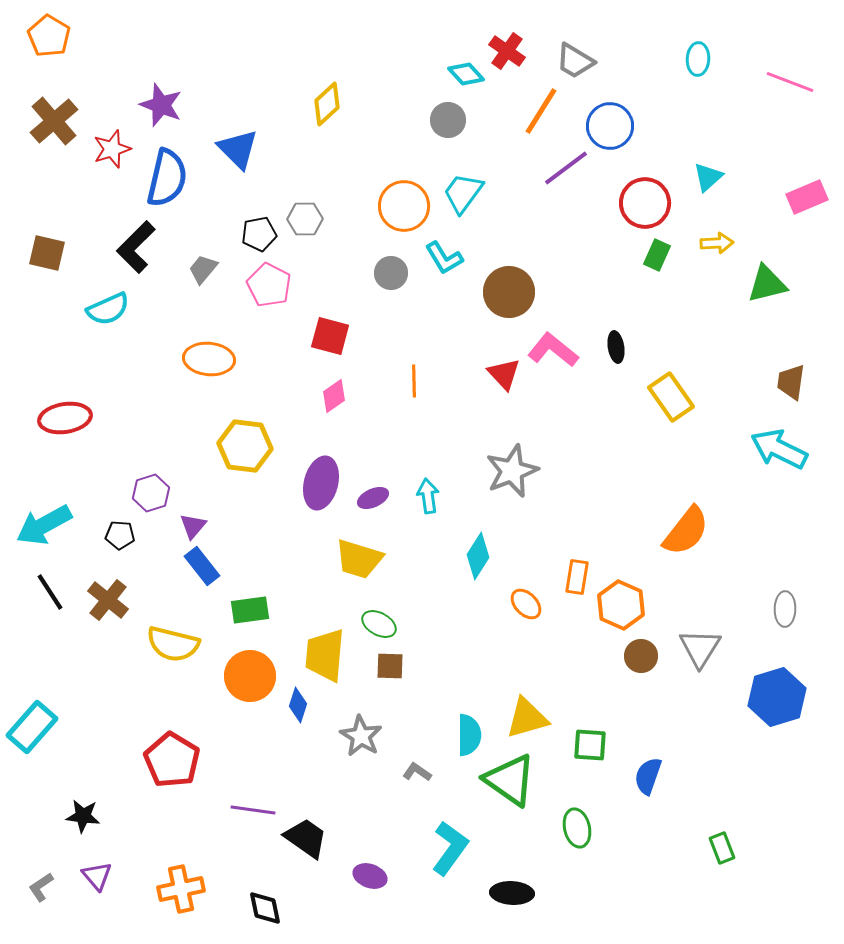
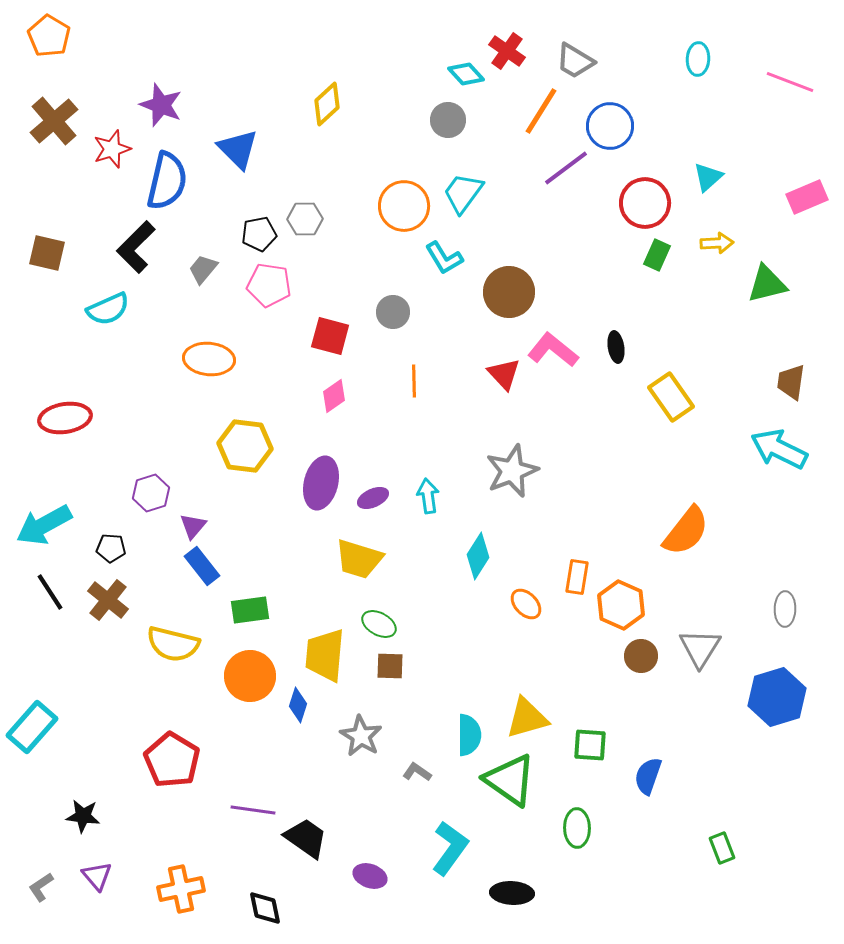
blue semicircle at (167, 178): moved 3 px down
gray circle at (391, 273): moved 2 px right, 39 px down
pink pentagon at (269, 285): rotated 18 degrees counterclockwise
black pentagon at (120, 535): moved 9 px left, 13 px down
green ellipse at (577, 828): rotated 12 degrees clockwise
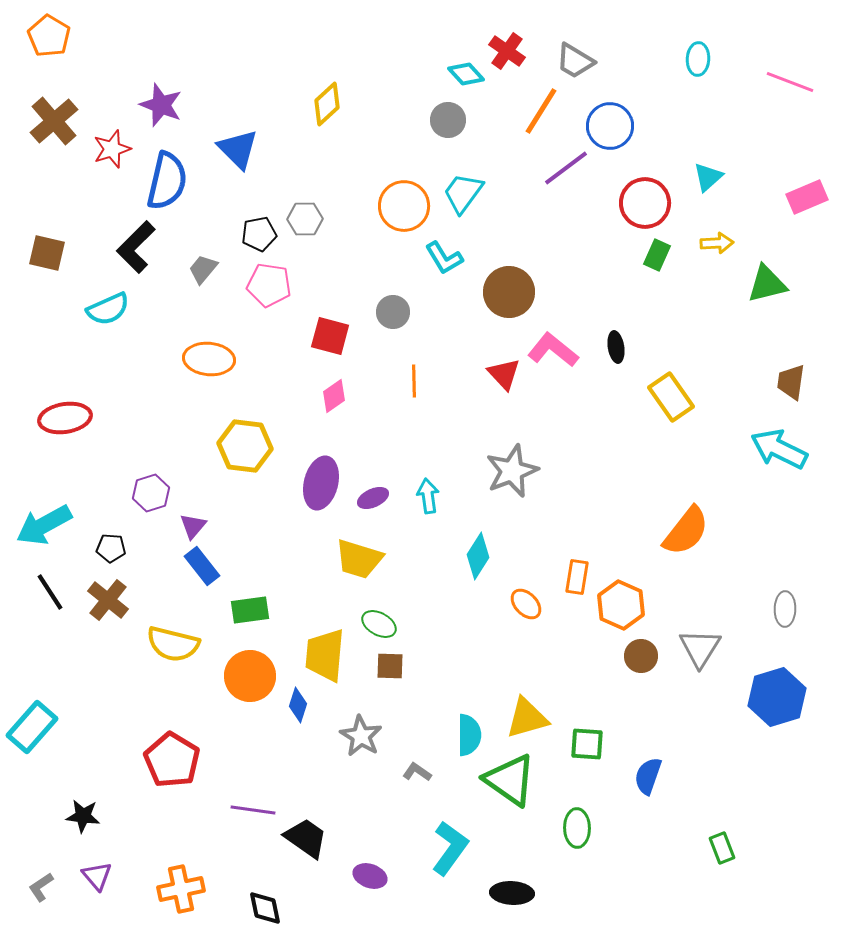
green square at (590, 745): moved 3 px left, 1 px up
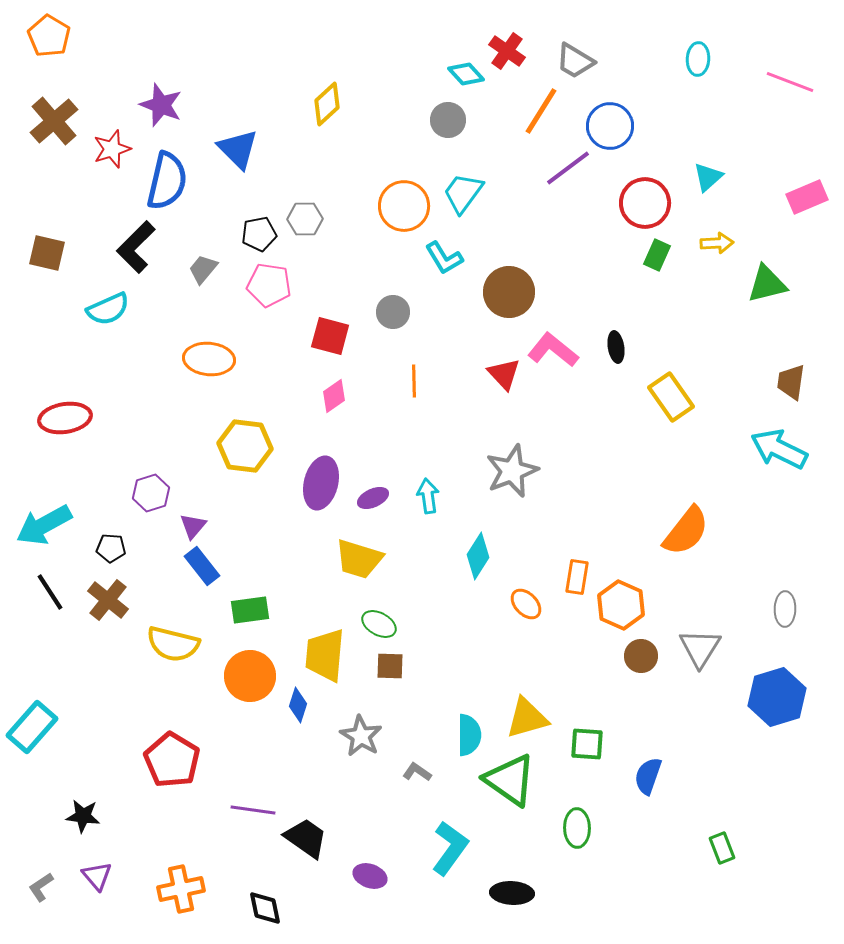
purple line at (566, 168): moved 2 px right
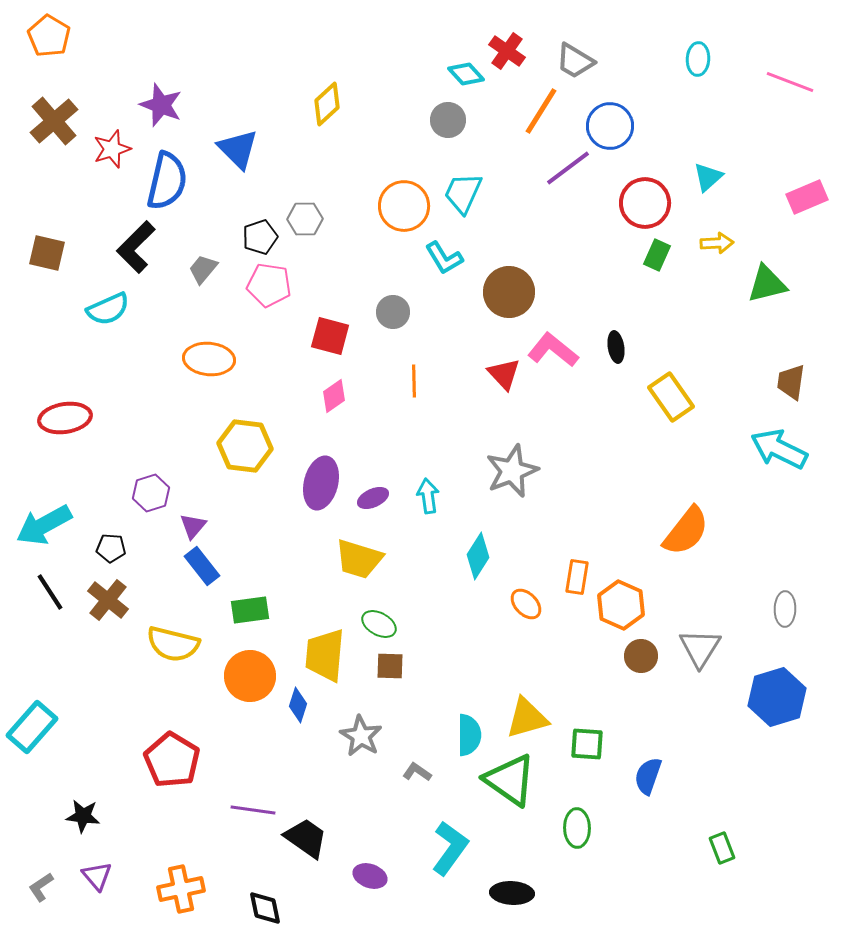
cyan trapezoid at (463, 193): rotated 12 degrees counterclockwise
black pentagon at (259, 234): moved 1 px right, 3 px down; rotated 8 degrees counterclockwise
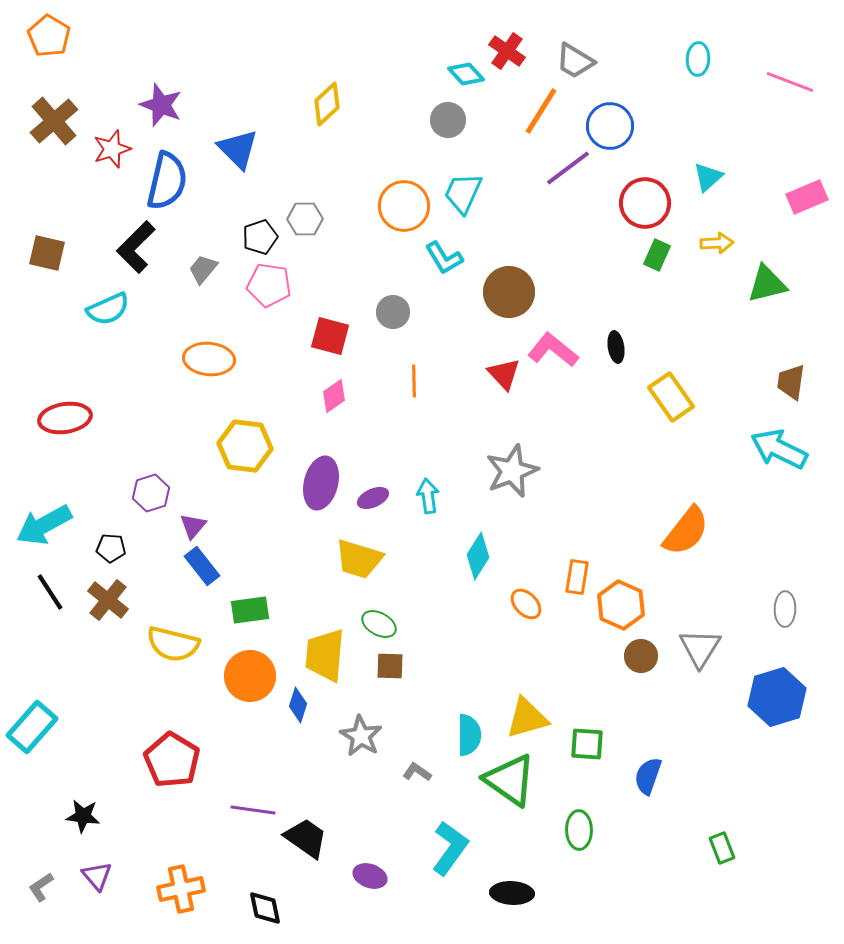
green ellipse at (577, 828): moved 2 px right, 2 px down
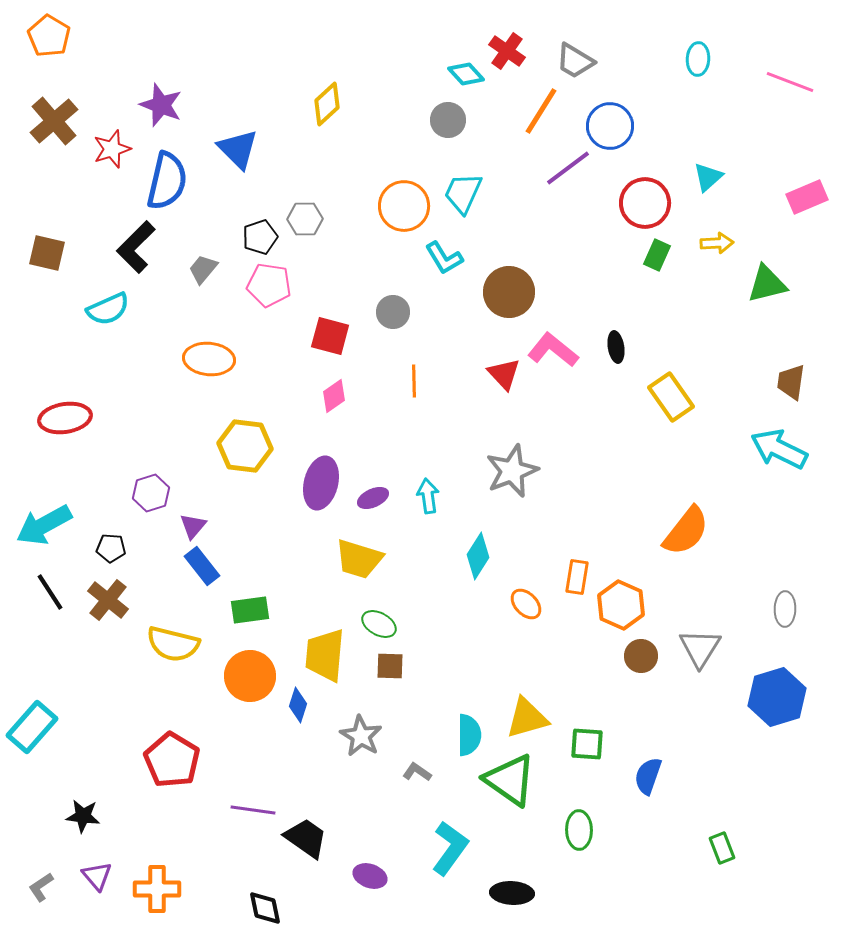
orange cross at (181, 889): moved 24 px left; rotated 12 degrees clockwise
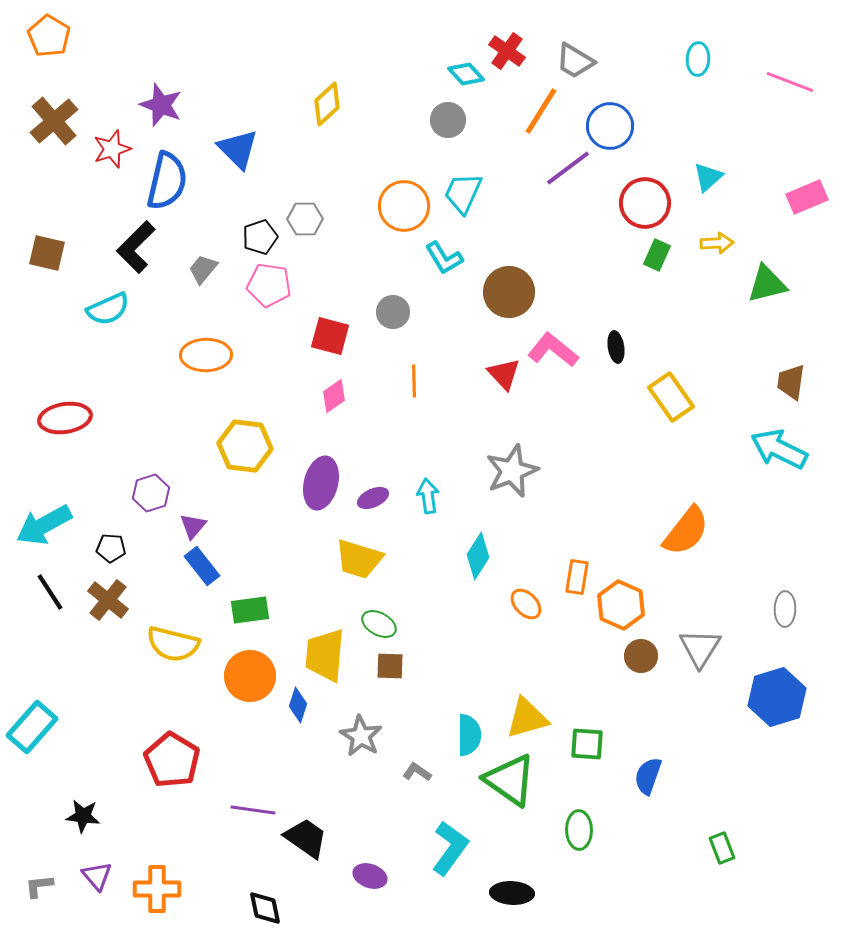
orange ellipse at (209, 359): moved 3 px left, 4 px up; rotated 6 degrees counterclockwise
gray L-shape at (41, 887): moved 2 px left, 1 px up; rotated 28 degrees clockwise
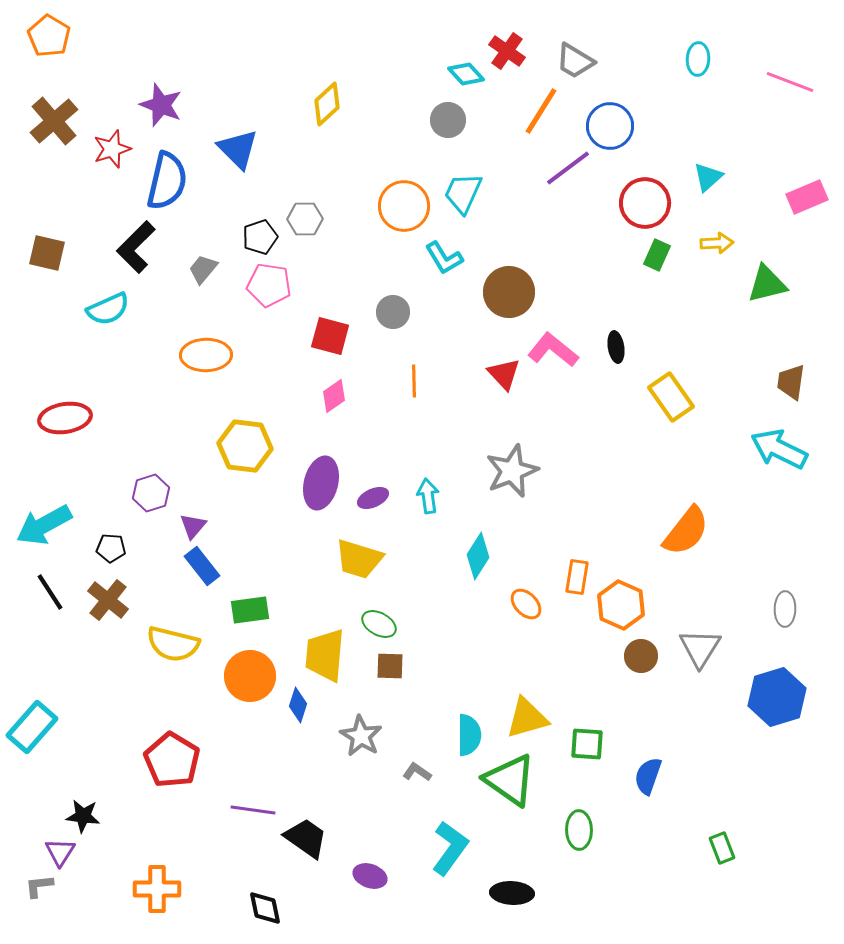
purple triangle at (97, 876): moved 37 px left, 24 px up; rotated 12 degrees clockwise
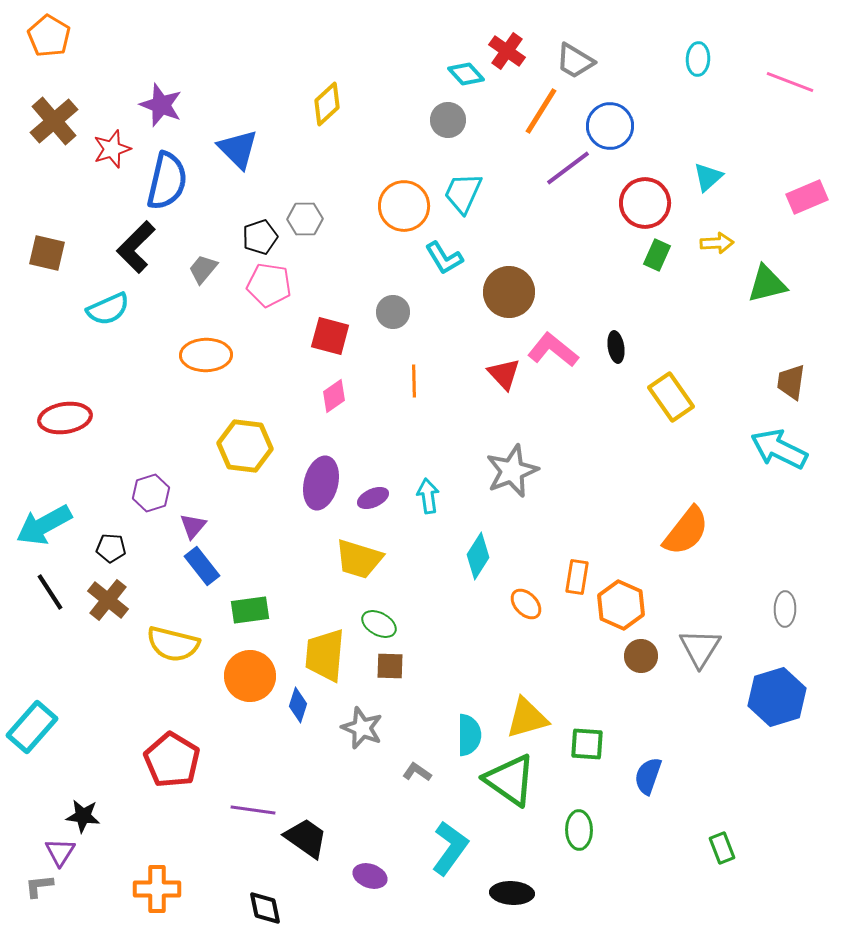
gray star at (361, 736): moved 1 px right, 8 px up; rotated 9 degrees counterclockwise
